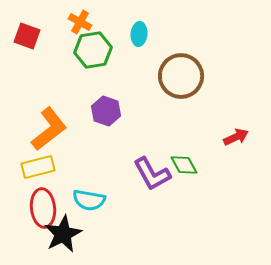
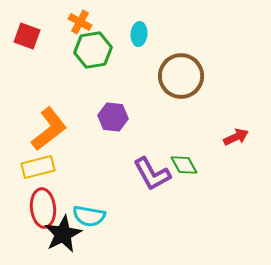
purple hexagon: moved 7 px right, 6 px down; rotated 12 degrees counterclockwise
cyan semicircle: moved 16 px down
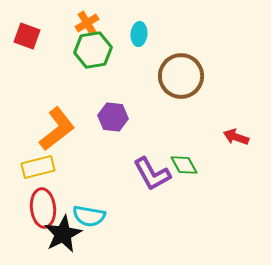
orange cross: moved 7 px right, 1 px down; rotated 30 degrees clockwise
orange L-shape: moved 8 px right
red arrow: rotated 135 degrees counterclockwise
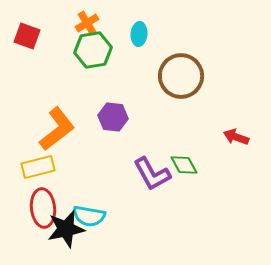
black star: moved 3 px right, 5 px up; rotated 15 degrees clockwise
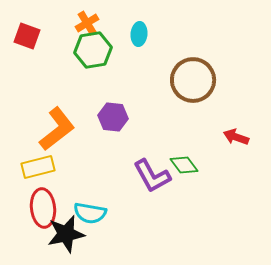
brown circle: moved 12 px right, 4 px down
green diamond: rotated 8 degrees counterclockwise
purple L-shape: moved 2 px down
cyan semicircle: moved 1 px right, 3 px up
black star: moved 5 px down
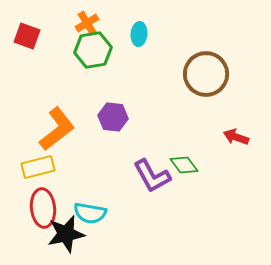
brown circle: moved 13 px right, 6 px up
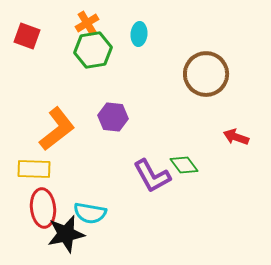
yellow rectangle: moved 4 px left, 2 px down; rotated 16 degrees clockwise
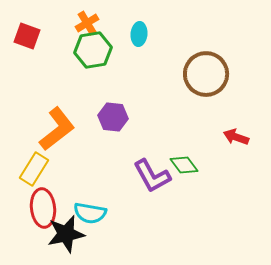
yellow rectangle: rotated 60 degrees counterclockwise
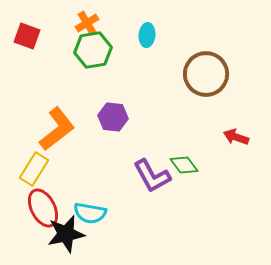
cyan ellipse: moved 8 px right, 1 px down
red ellipse: rotated 21 degrees counterclockwise
